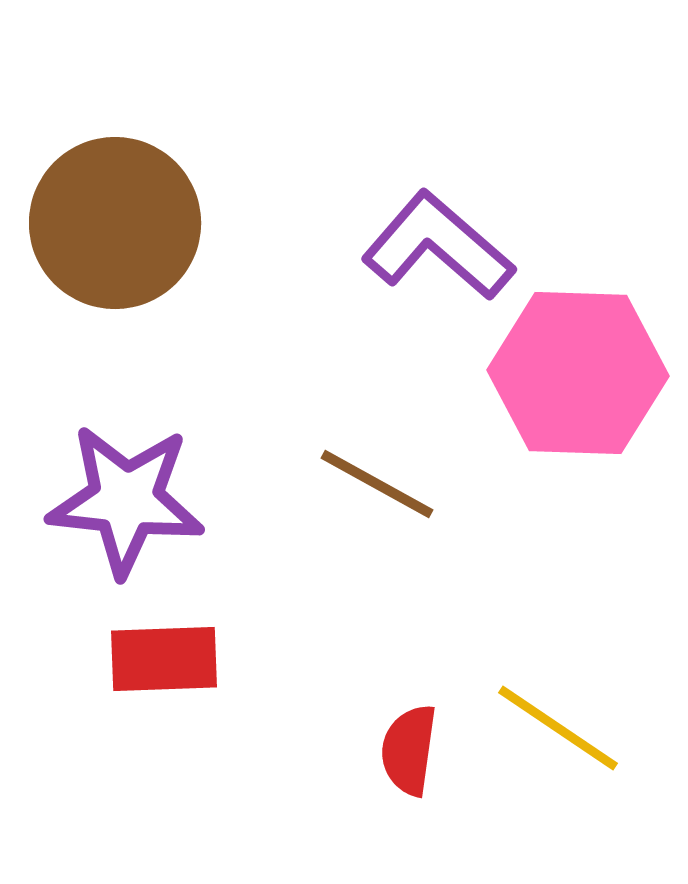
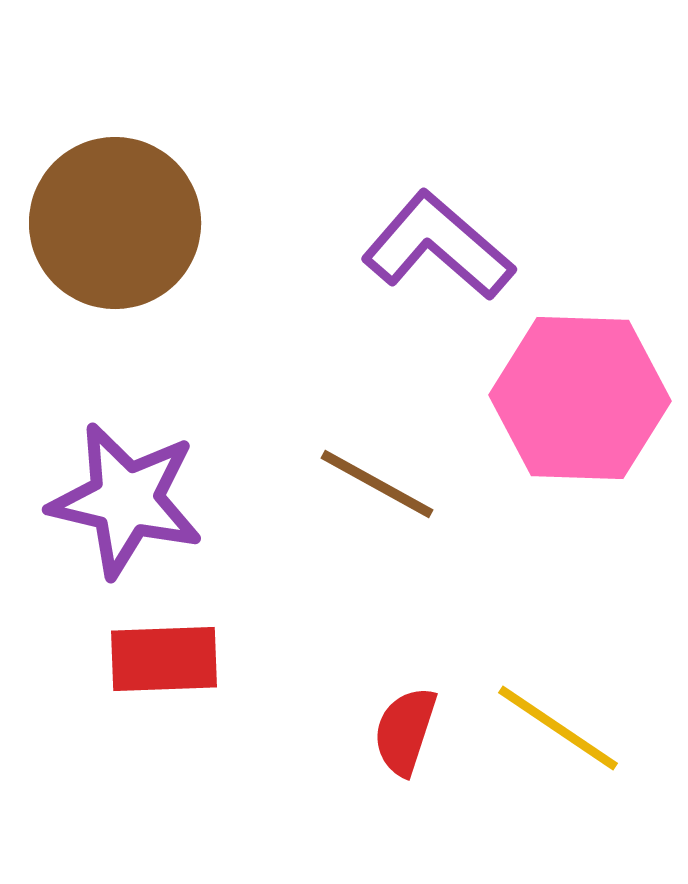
pink hexagon: moved 2 px right, 25 px down
purple star: rotated 7 degrees clockwise
red semicircle: moved 4 px left, 19 px up; rotated 10 degrees clockwise
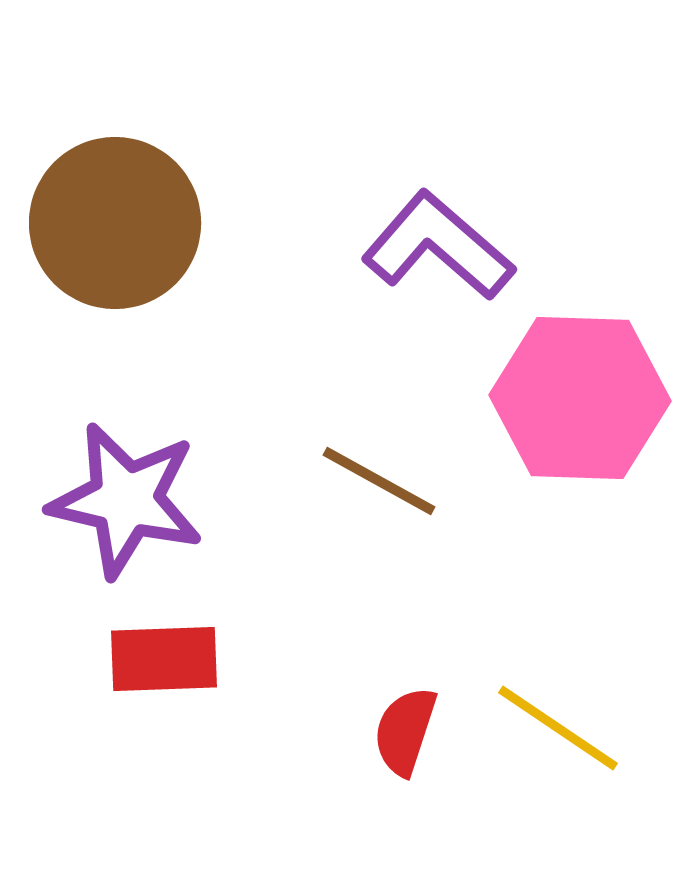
brown line: moved 2 px right, 3 px up
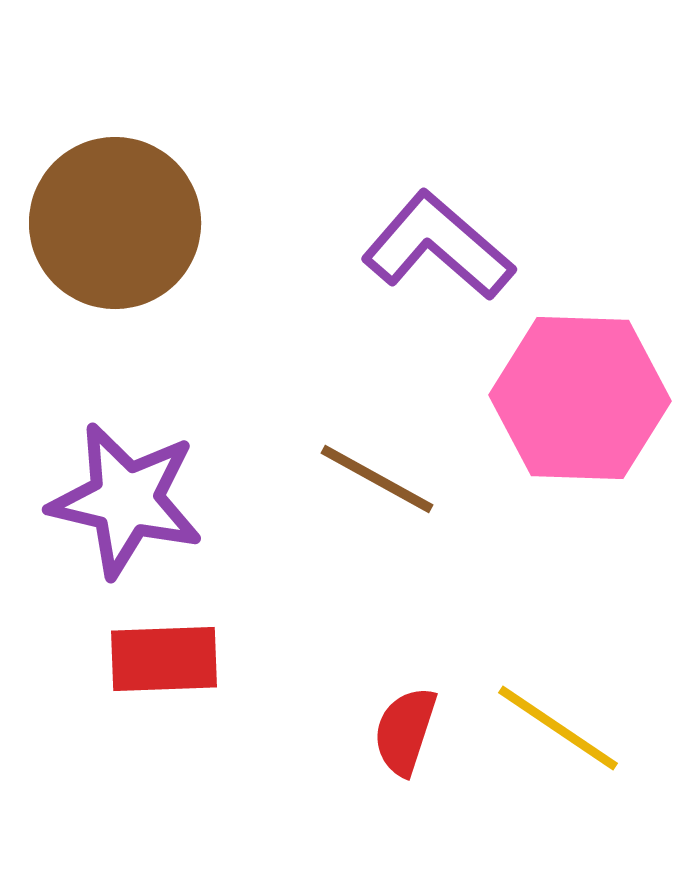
brown line: moved 2 px left, 2 px up
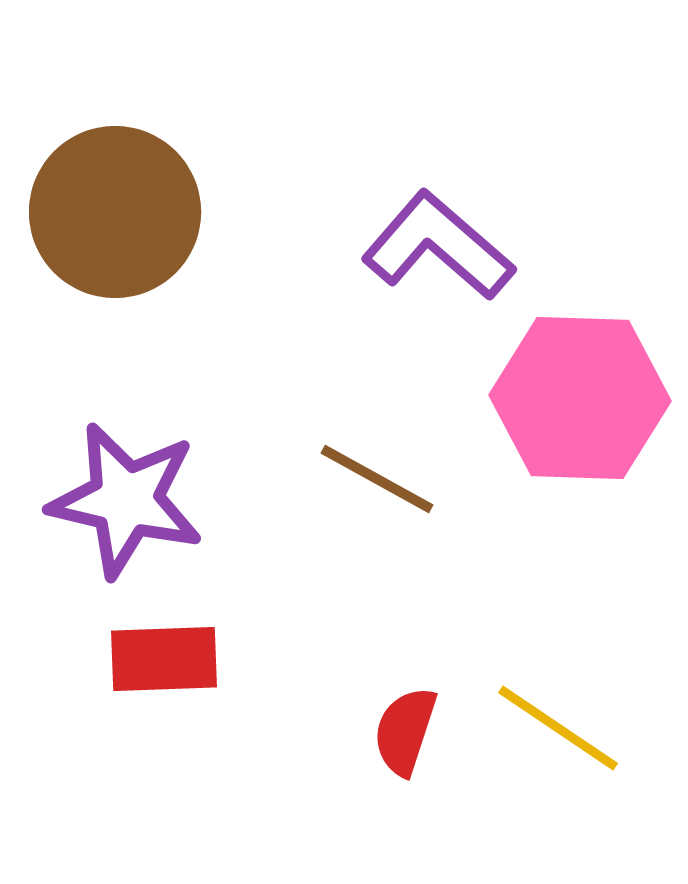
brown circle: moved 11 px up
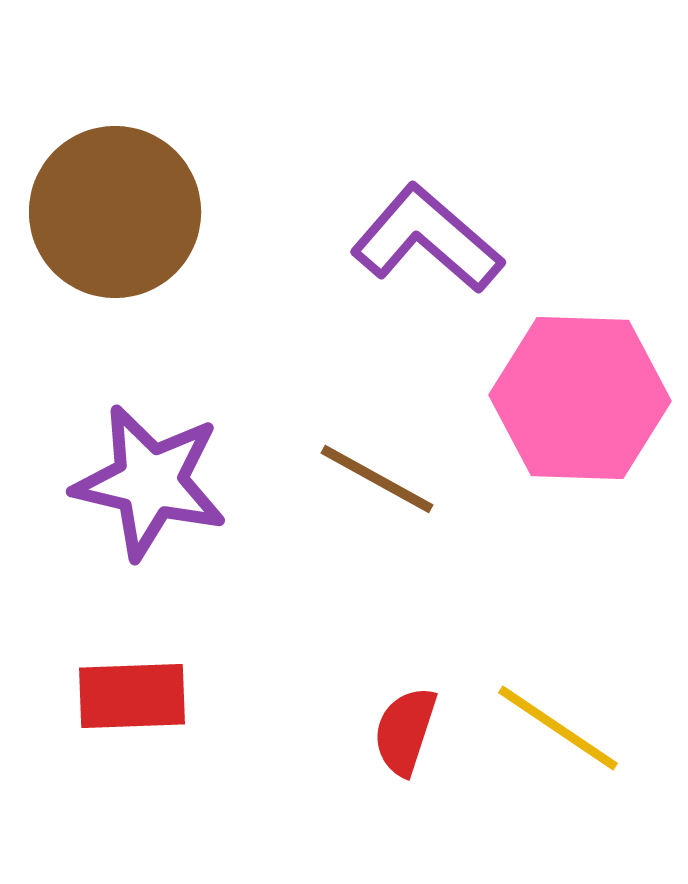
purple L-shape: moved 11 px left, 7 px up
purple star: moved 24 px right, 18 px up
red rectangle: moved 32 px left, 37 px down
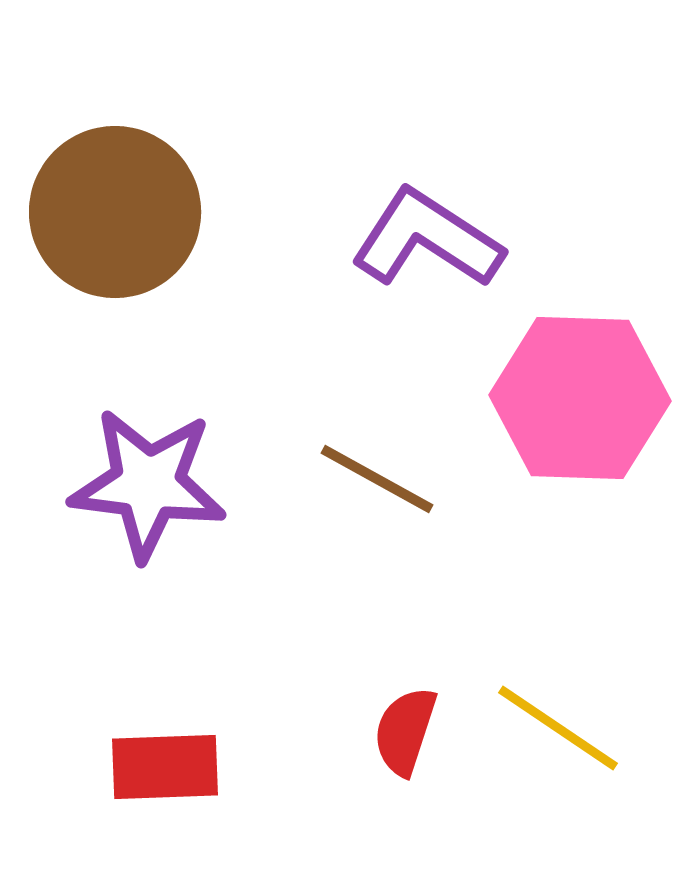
purple L-shape: rotated 8 degrees counterclockwise
purple star: moved 2 px left, 2 px down; rotated 6 degrees counterclockwise
red rectangle: moved 33 px right, 71 px down
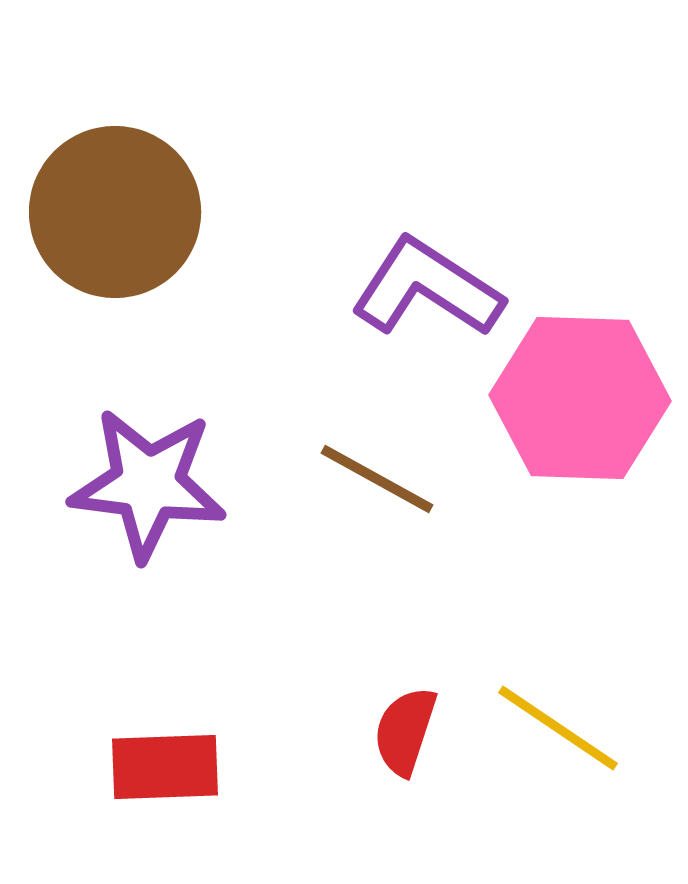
purple L-shape: moved 49 px down
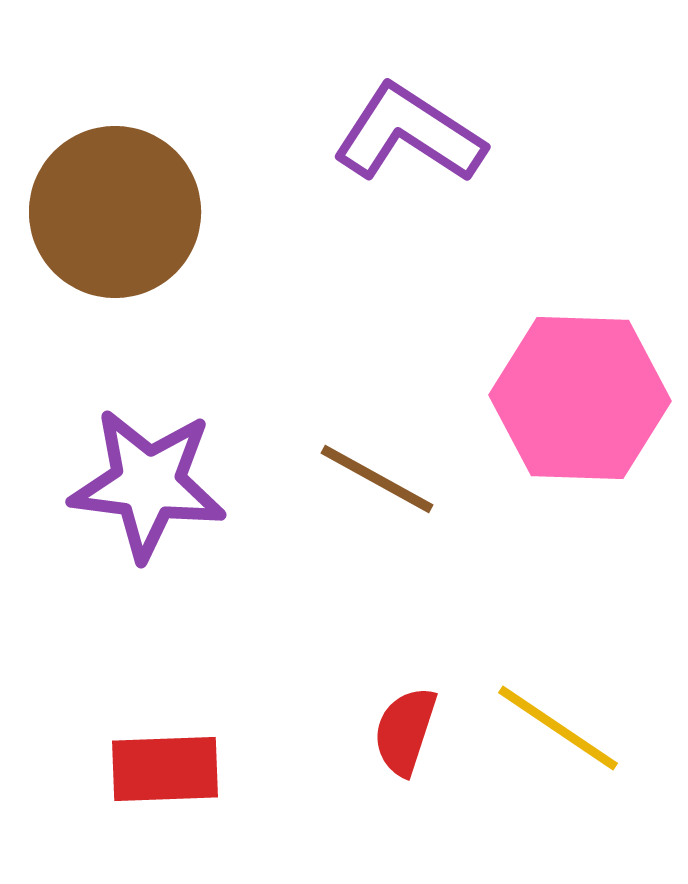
purple L-shape: moved 18 px left, 154 px up
red rectangle: moved 2 px down
